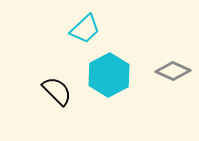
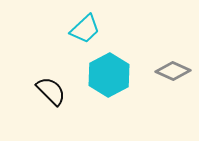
black semicircle: moved 6 px left
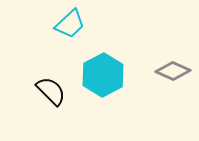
cyan trapezoid: moved 15 px left, 5 px up
cyan hexagon: moved 6 px left
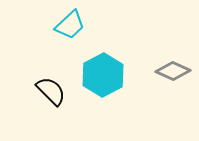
cyan trapezoid: moved 1 px down
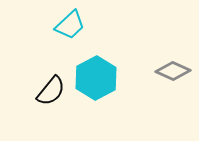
cyan hexagon: moved 7 px left, 3 px down
black semicircle: rotated 84 degrees clockwise
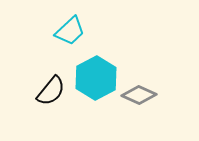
cyan trapezoid: moved 6 px down
gray diamond: moved 34 px left, 24 px down
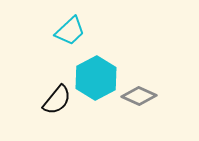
black semicircle: moved 6 px right, 9 px down
gray diamond: moved 1 px down
